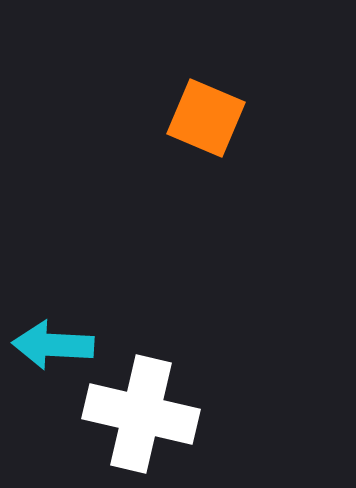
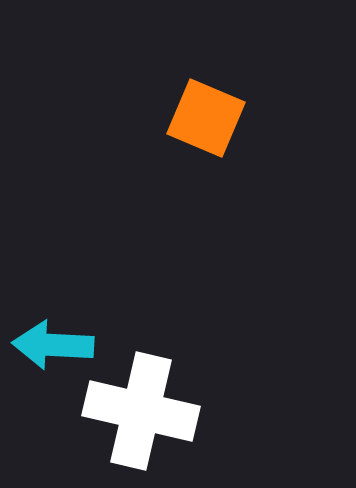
white cross: moved 3 px up
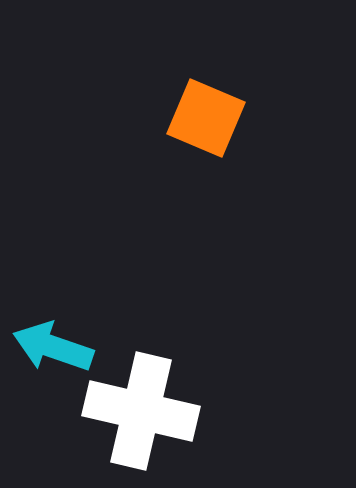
cyan arrow: moved 2 px down; rotated 16 degrees clockwise
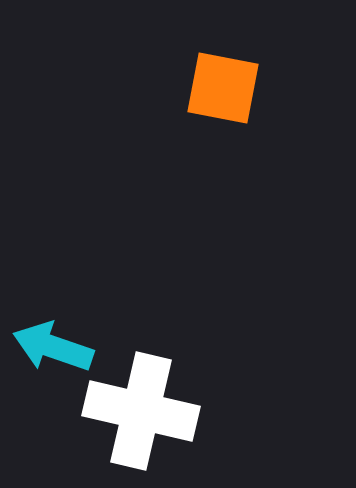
orange square: moved 17 px right, 30 px up; rotated 12 degrees counterclockwise
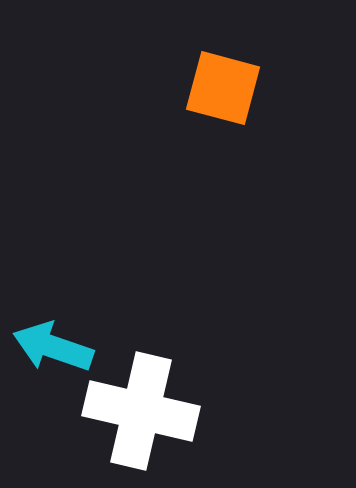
orange square: rotated 4 degrees clockwise
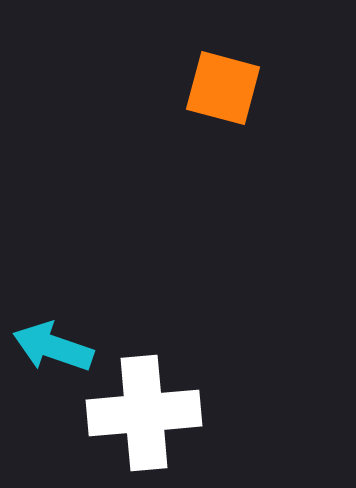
white cross: moved 3 px right, 2 px down; rotated 18 degrees counterclockwise
